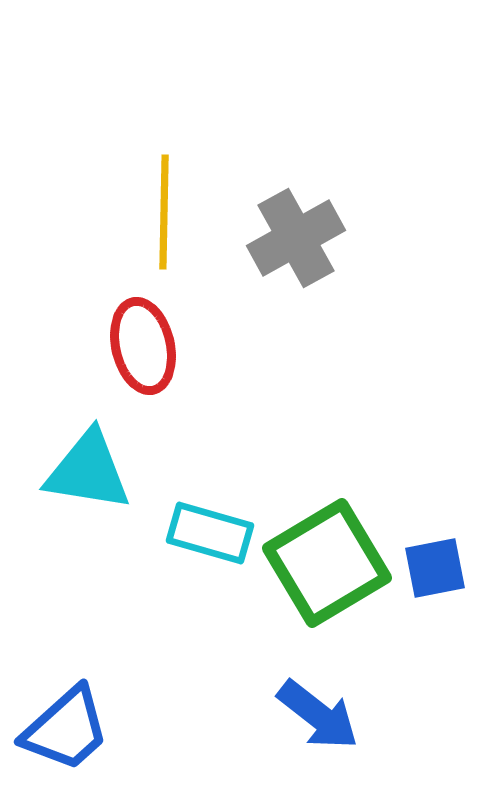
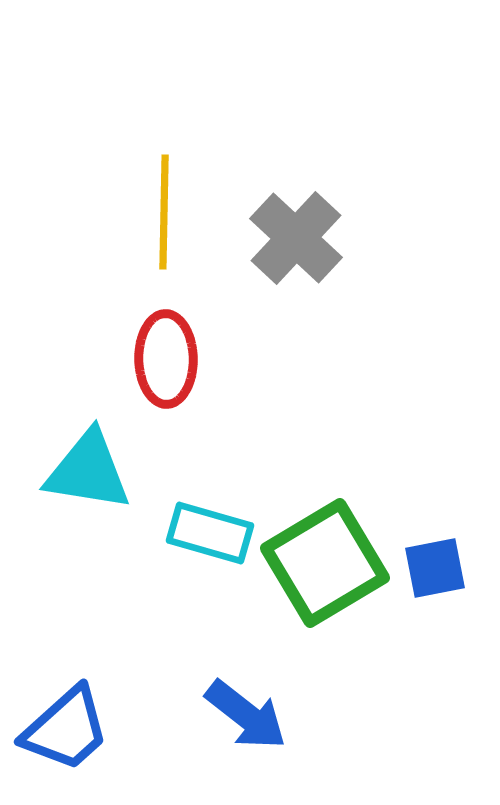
gray cross: rotated 18 degrees counterclockwise
red ellipse: moved 23 px right, 13 px down; rotated 12 degrees clockwise
green square: moved 2 px left
blue arrow: moved 72 px left
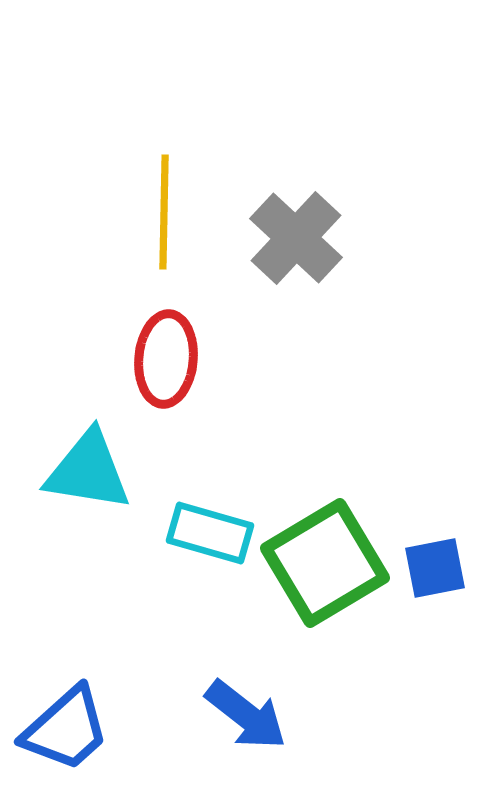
red ellipse: rotated 6 degrees clockwise
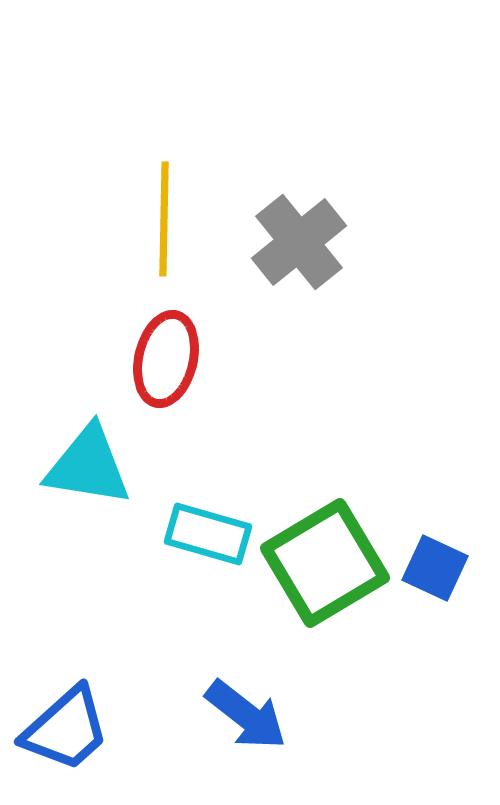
yellow line: moved 7 px down
gray cross: moved 3 px right, 4 px down; rotated 8 degrees clockwise
red ellipse: rotated 8 degrees clockwise
cyan triangle: moved 5 px up
cyan rectangle: moved 2 px left, 1 px down
blue square: rotated 36 degrees clockwise
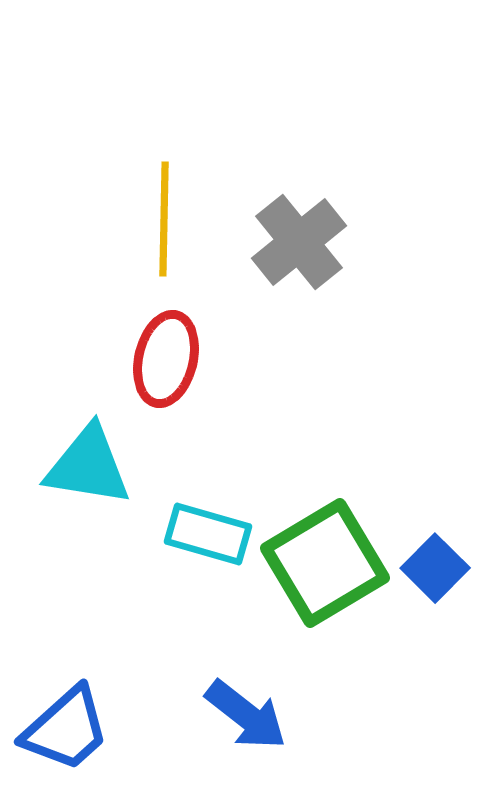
blue square: rotated 20 degrees clockwise
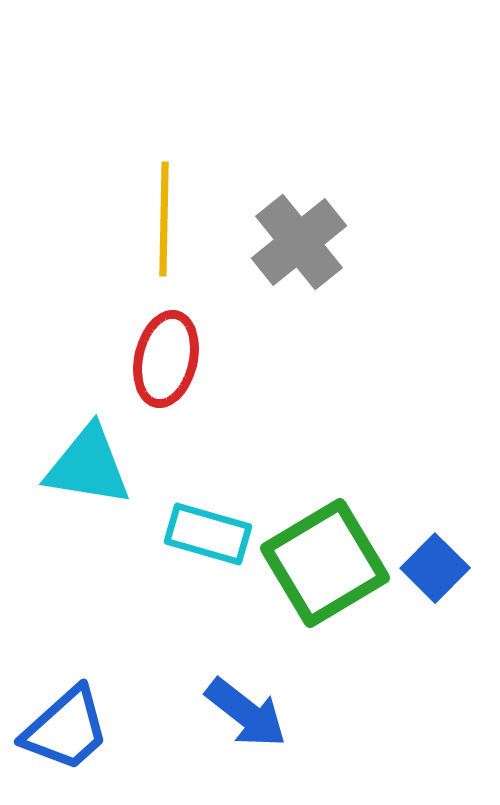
blue arrow: moved 2 px up
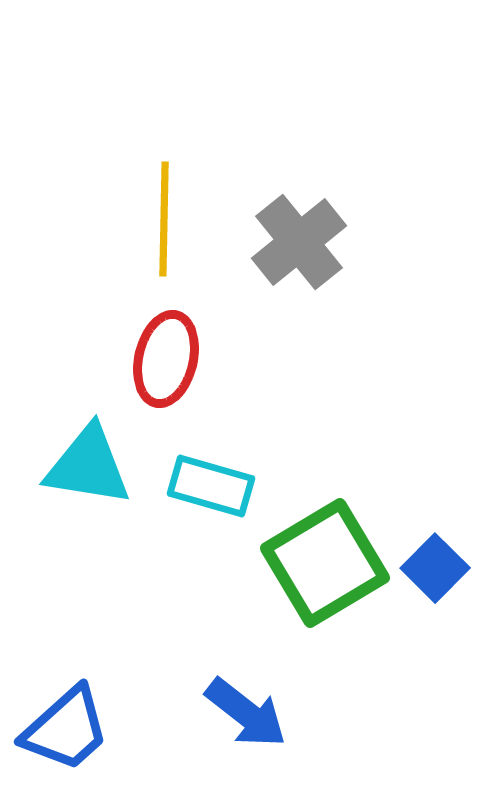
cyan rectangle: moved 3 px right, 48 px up
